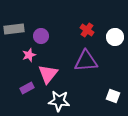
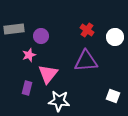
purple rectangle: rotated 48 degrees counterclockwise
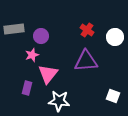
pink star: moved 3 px right
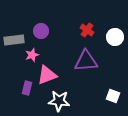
gray rectangle: moved 11 px down
purple circle: moved 5 px up
pink triangle: moved 1 px left, 1 px down; rotated 30 degrees clockwise
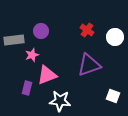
purple triangle: moved 3 px right, 4 px down; rotated 15 degrees counterclockwise
white star: moved 1 px right
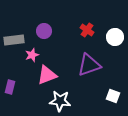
purple circle: moved 3 px right
purple rectangle: moved 17 px left, 1 px up
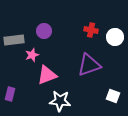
red cross: moved 4 px right; rotated 24 degrees counterclockwise
purple rectangle: moved 7 px down
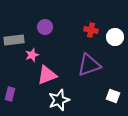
purple circle: moved 1 px right, 4 px up
white star: moved 1 px left, 1 px up; rotated 25 degrees counterclockwise
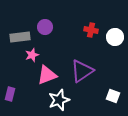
gray rectangle: moved 6 px right, 3 px up
purple triangle: moved 7 px left, 6 px down; rotated 15 degrees counterclockwise
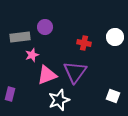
red cross: moved 7 px left, 13 px down
purple triangle: moved 7 px left, 1 px down; rotated 20 degrees counterclockwise
